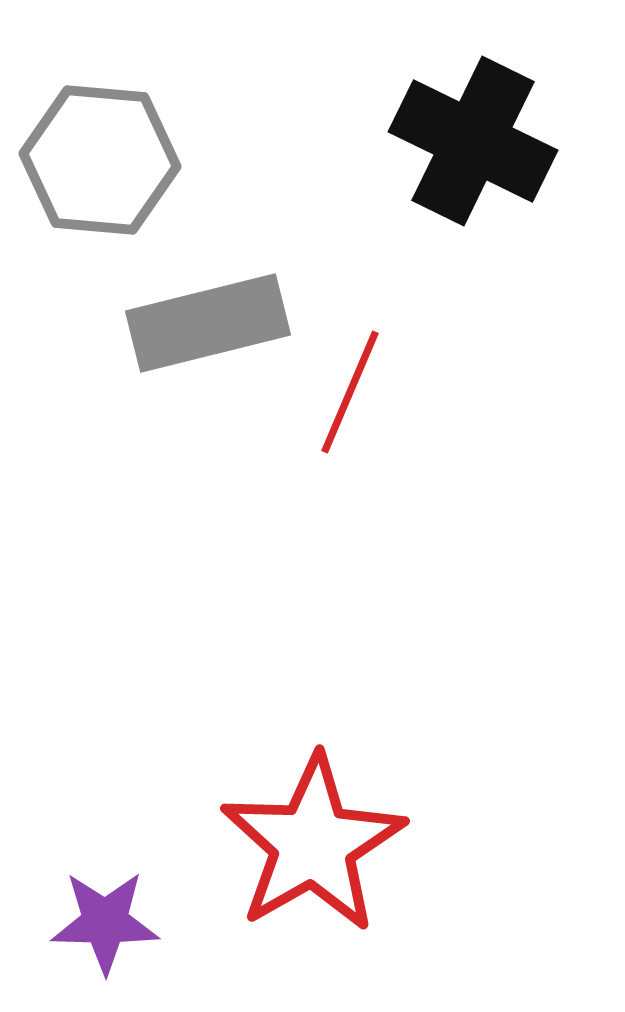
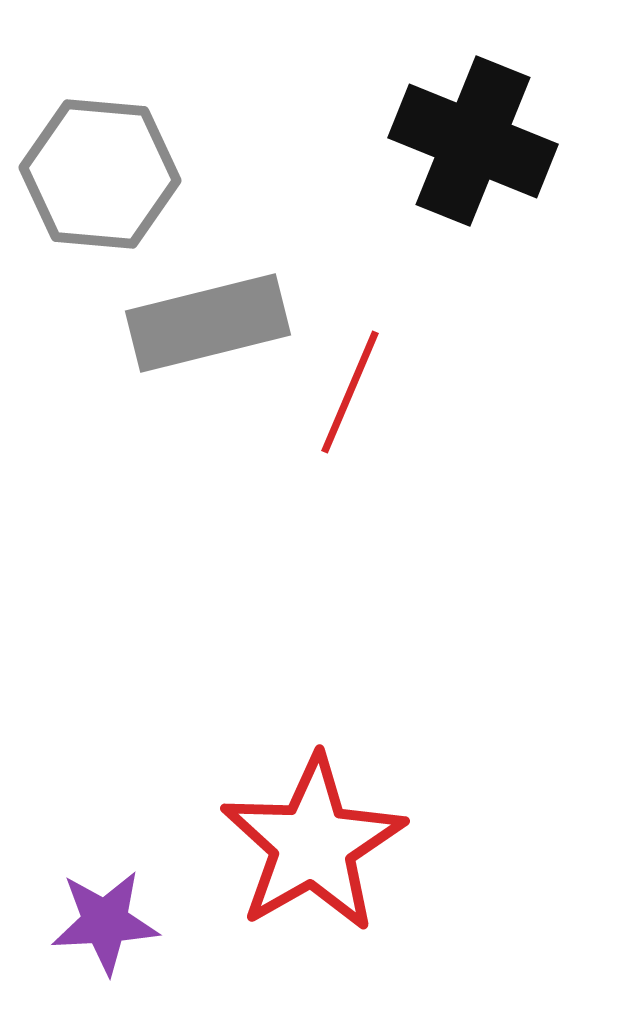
black cross: rotated 4 degrees counterclockwise
gray hexagon: moved 14 px down
purple star: rotated 4 degrees counterclockwise
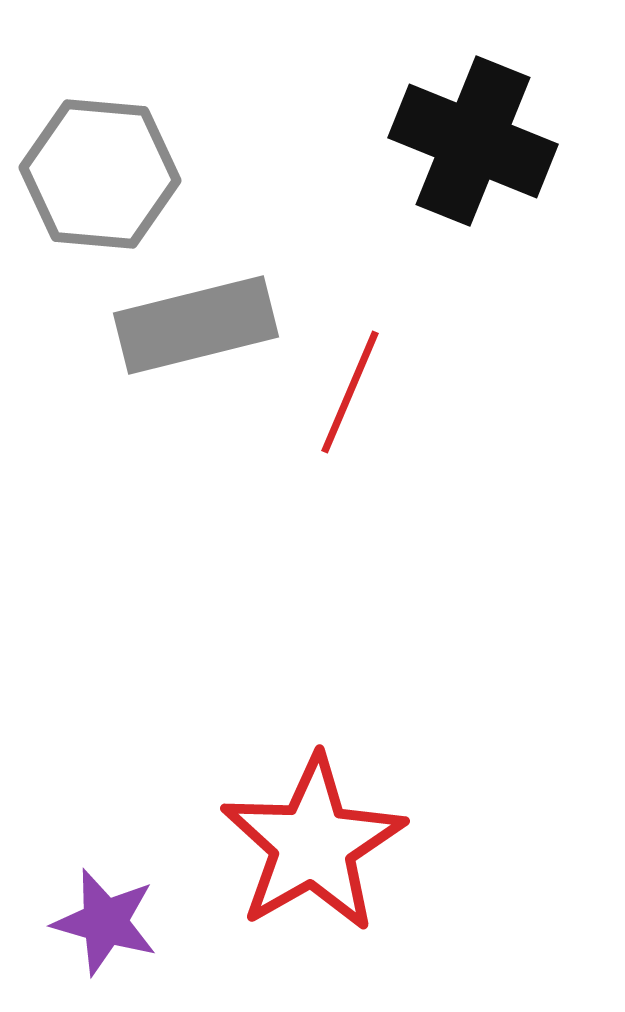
gray rectangle: moved 12 px left, 2 px down
purple star: rotated 19 degrees clockwise
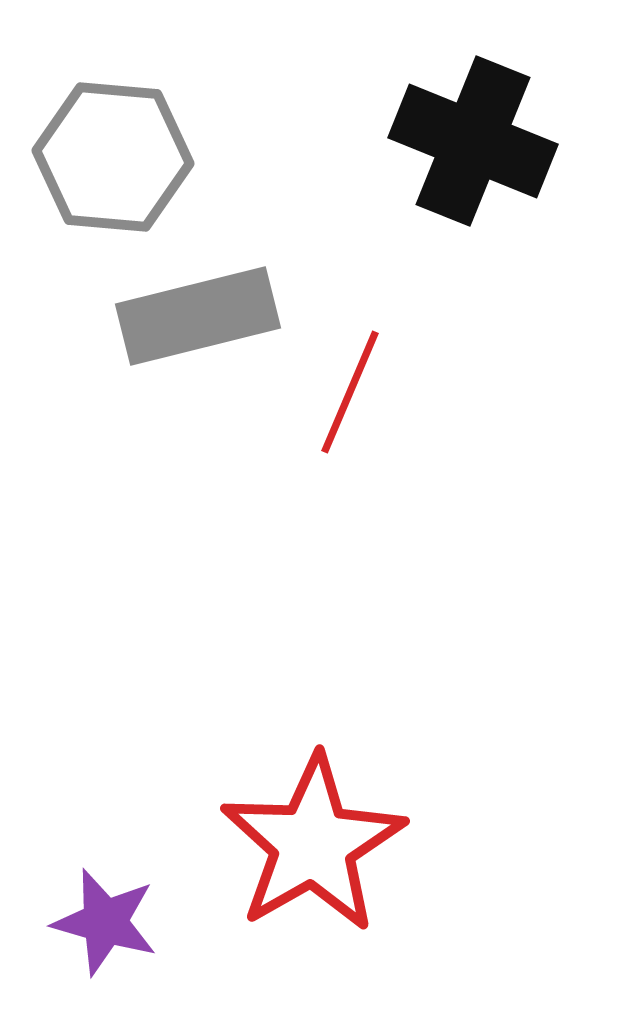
gray hexagon: moved 13 px right, 17 px up
gray rectangle: moved 2 px right, 9 px up
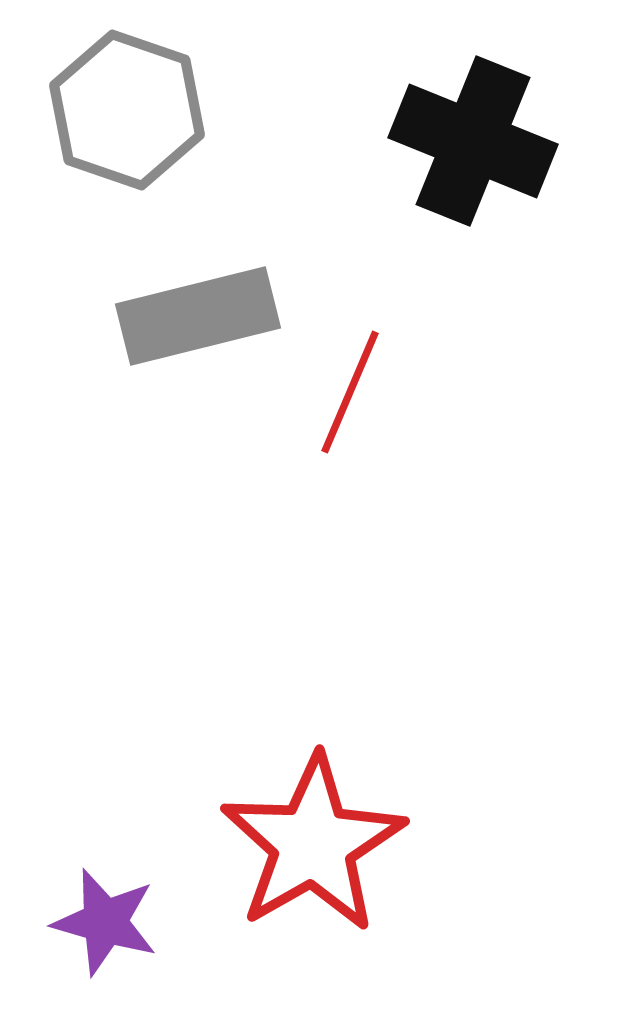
gray hexagon: moved 14 px right, 47 px up; rotated 14 degrees clockwise
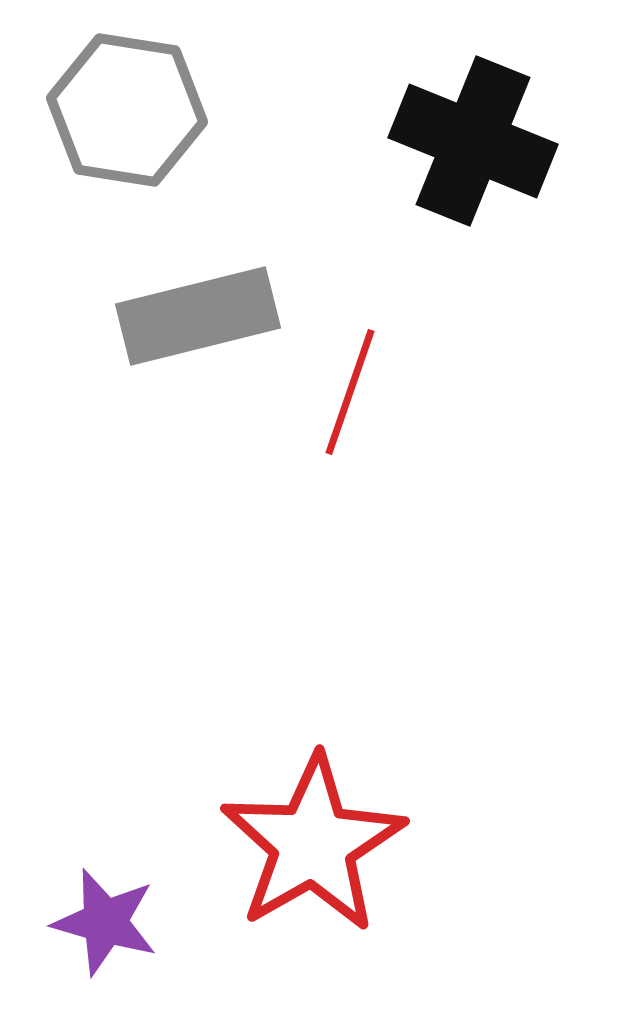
gray hexagon: rotated 10 degrees counterclockwise
red line: rotated 4 degrees counterclockwise
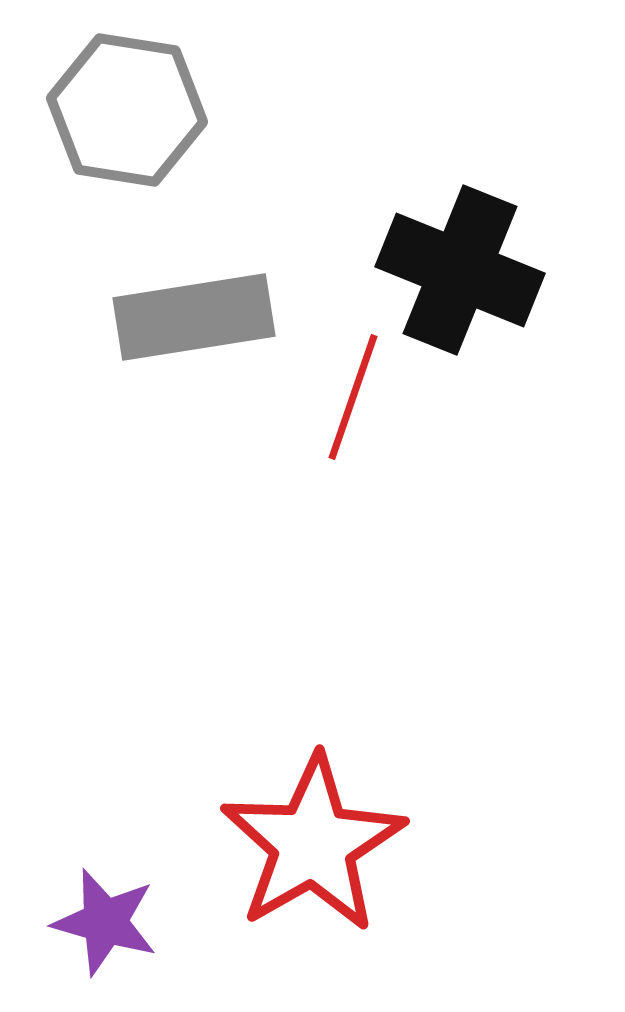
black cross: moved 13 px left, 129 px down
gray rectangle: moved 4 px left, 1 px down; rotated 5 degrees clockwise
red line: moved 3 px right, 5 px down
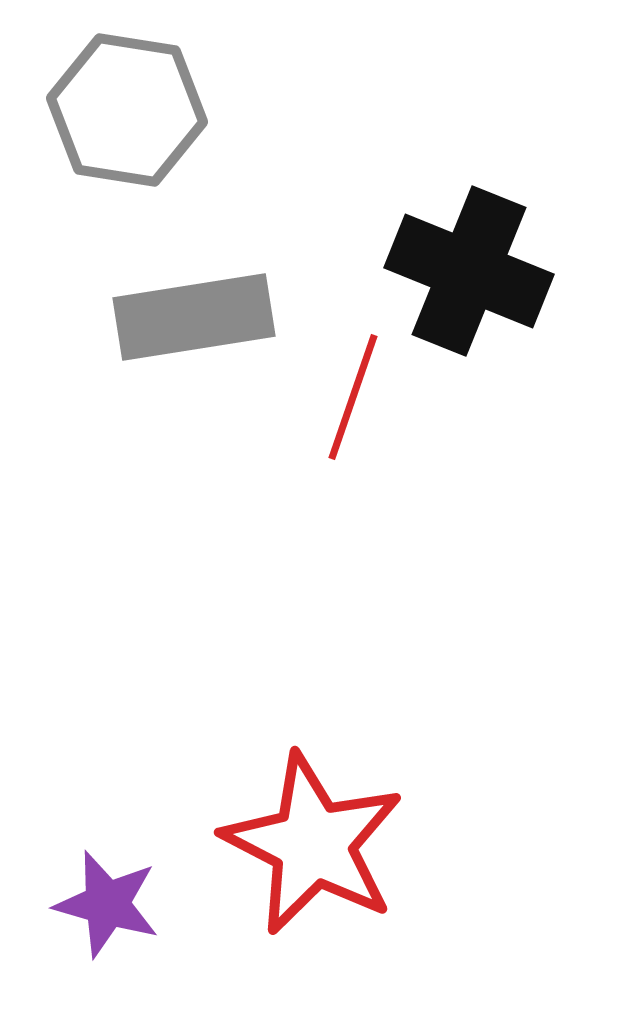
black cross: moved 9 px right, 1 px down
red star: rotated 15 degrees counterclockwise
purple star: moved 2 px right, 18 px up
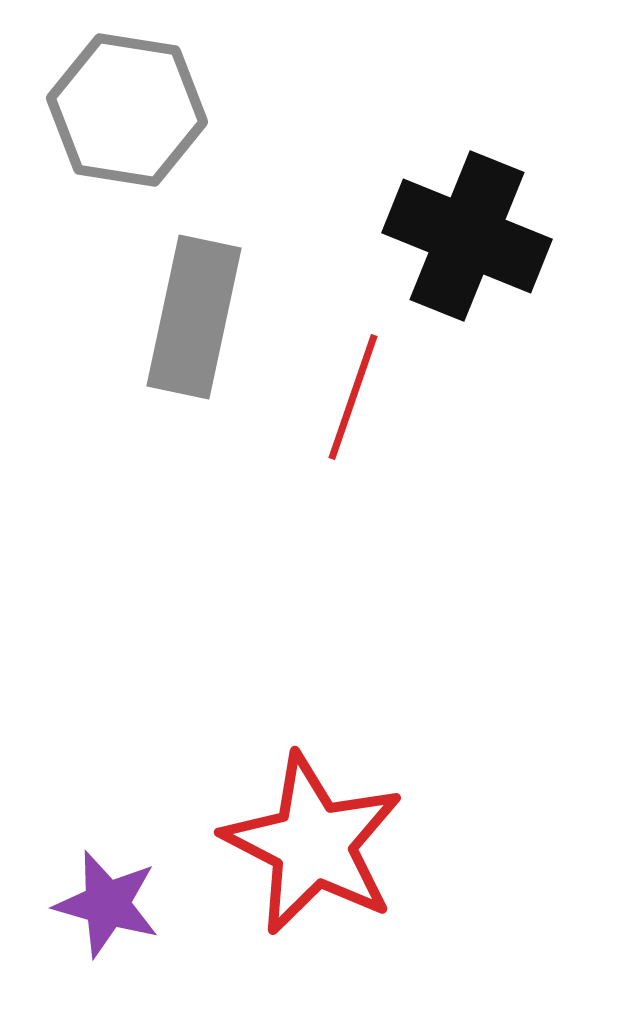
black cross: moved 2 px left, 35 px up
gray rectangle: rotated 69 degrees counterclockwise
